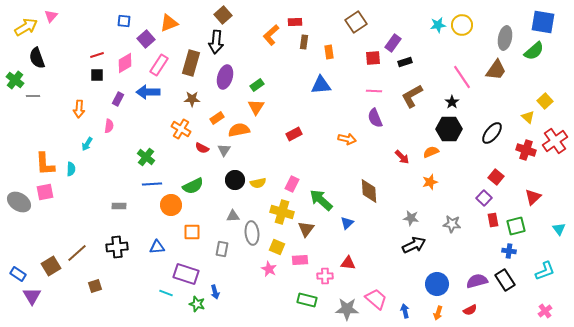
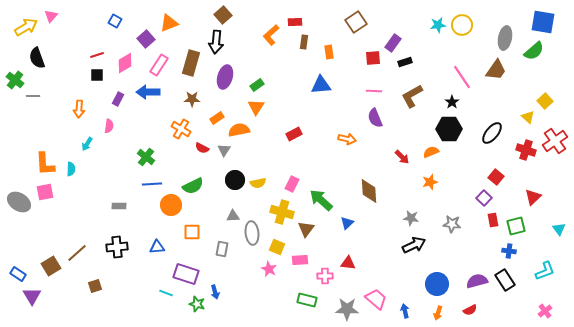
blue square at (124, 21): moved 9 px left; rotated 24 degrees clockwise
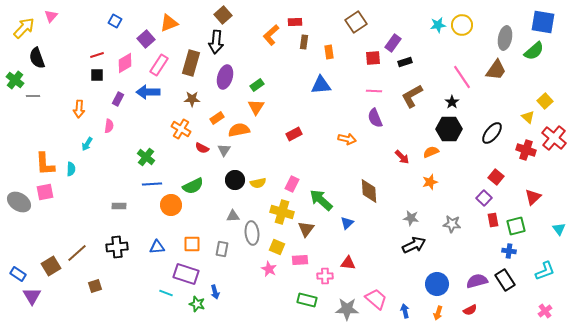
yellow arrow at (26, 27): moved 2 px left, 1 px down; rotated 15 degrees counterclockwise
red cross at (555, 141): moved 1 px left, 3 px up; rotated 15 degrees counterclockwise
orange square at (192, 232): moved 12 px down
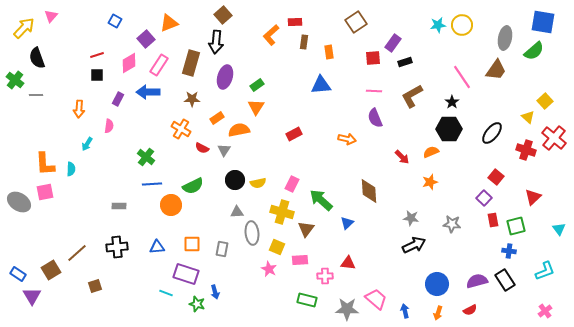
pink diamond at (125, 63): moved 4 px right
gray line at (33, 96): moved 3 px right, 1 px up
gray triangle at (233, 216): moved 4 px right, 4 px up
brown square at (51, 266): moved 4 px down
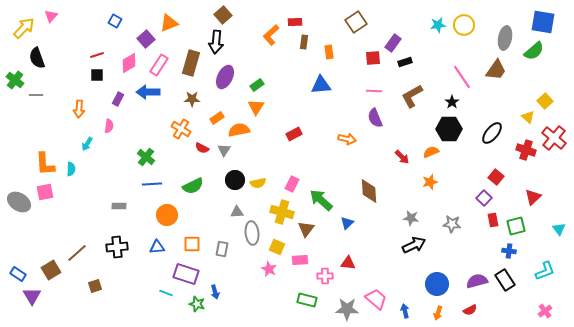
yellow circle at (462, 25): moved 2 px right
purple ellipse at (225, 77): rotated 10 degrees clockwise
orange circle at (171, 205): moved 4 px left, 10 px down
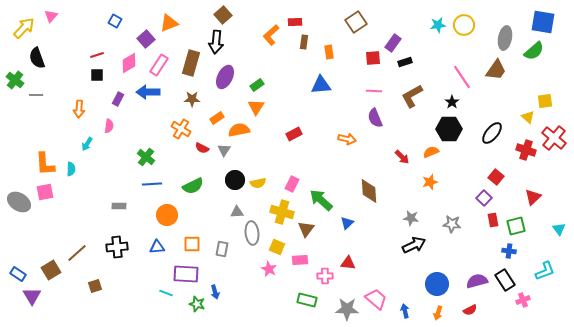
yellow square at (545, 101): rotated 35 degrees clockwise
purple rectangle at (186, 274): rotated 15 degrees counterclockwise
pink cross at (545, 311): moved 22 px left, 11 px up; rotated 16 degrees clockwise
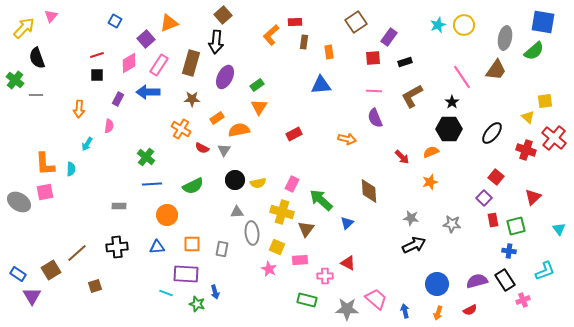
cyan star at (438, 25): rotated 14 degrees counterclockwise
purple rectangle at (393, 43): moved 4 px left, 6 px up
orange triangle at (256, 107): moved 3 px right
red triangle at (348, 263): rotated 21 degrees clockwise
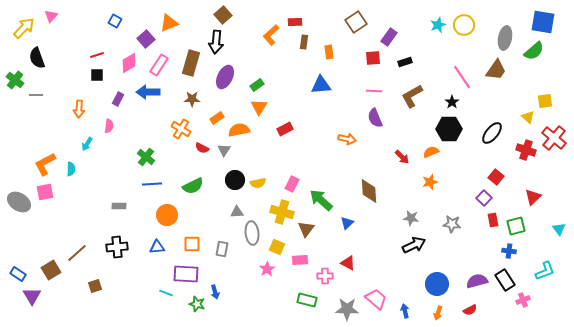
red rectangle at (294, 134): moved 9 px left, 5 px up
orange L-shape at (45, 164): rotated 65 degrees clockwise
pink star at (269, 269): moved 2 px left; rotated 14 degrees clockwise
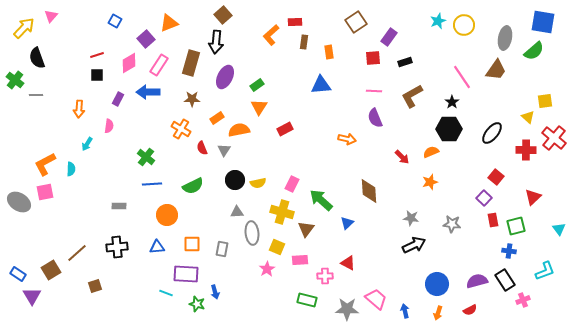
cyan star at (438, 25): moved 4 px up
red semicircle at (202, 148): rotated 40 degrees clockwise
red cross at (526, 150): rotated 18 degrees counterclockwise
